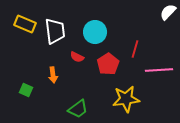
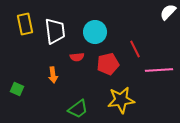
yellow rectangle: rotated 55 degrees clockwise
red line: rotated 42 degrees counterclockwise
red semicircle: rotated 32 degrees counterclockwise
red pentagon: rotated 20 degrees clockwise
green square: moved 9 px left, 1 px up
yellow star: moved 5 px left, 1 px down
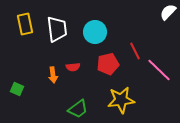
white trapezoid: moved 2 px right, 2 px up
red line: moved 2 px down
red semicircle: moved 4 px left, 10 px down
pink line: rotated 48 degrees clockwise
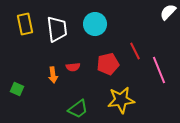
cyan circle: moved 8 px up
pink line: rotated 24 degrees clockwise
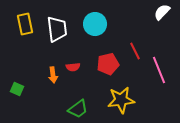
white semicircle: moved 6 px left
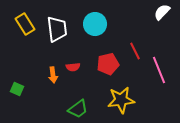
yellow rectangle: rotated 20 degrees counterclockwise
